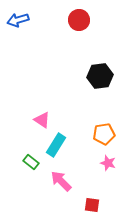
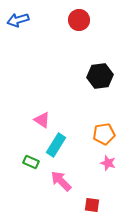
green rectangle: rotated 14 degrees counterclockwise
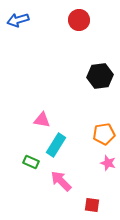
pink triangle: rotated 24 degrees counterclockwise
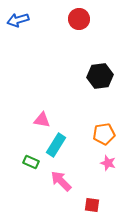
red circle: moved 1 px up
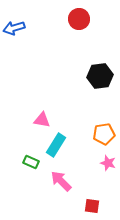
blue arrow: moved 4 px left, 8 px down
red square: moved 1 px down
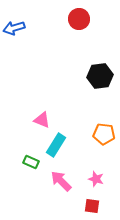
pink triangle: rotated 12 degrees clockwise
orange pentagon: rotated 15 degrees clockwise
pink star: moved 12 px left, 16 px down
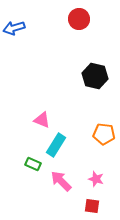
black hexagon: moved 5 px left; rotated 20 degrees clockwise
green rectangle: moved 2 px right, 2 px down
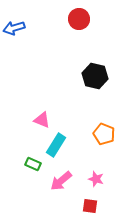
orange pentagon: rotated 15 degrees clockwise
pink arrow: rotated 85 degrees counterclockwise
red square: moved 2 px left
